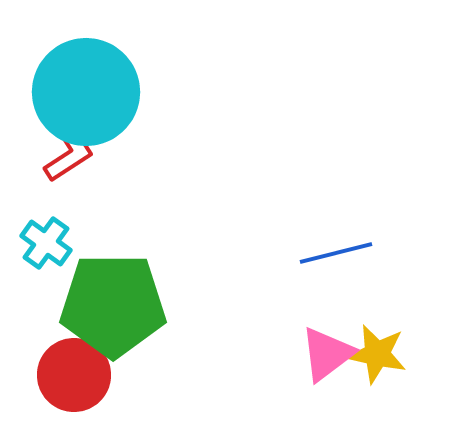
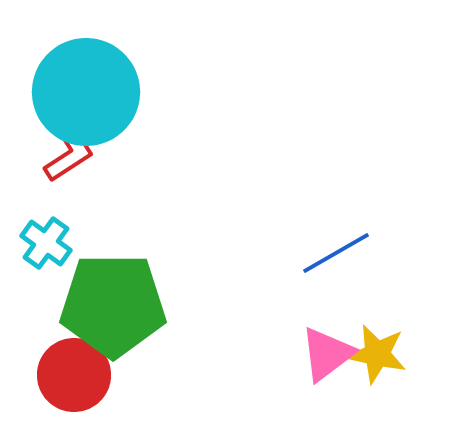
blue line: rotated 16 degrees counterclockwise
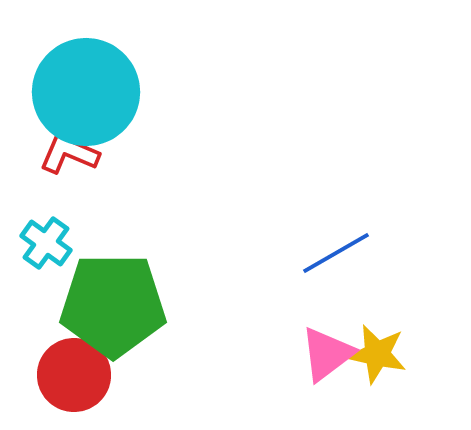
red L-shape: rotated 124 degrees counterclockwise
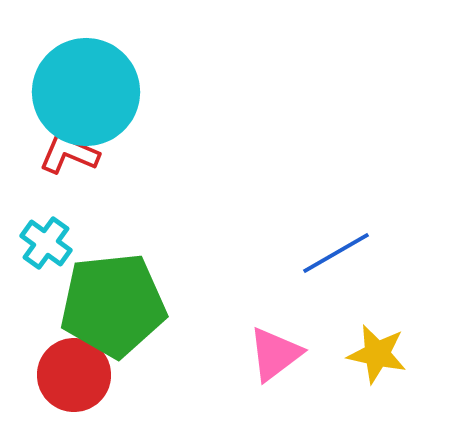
green pentagon: rotated 6 degrees counterclockwise
pink triangle: moved 52 px left
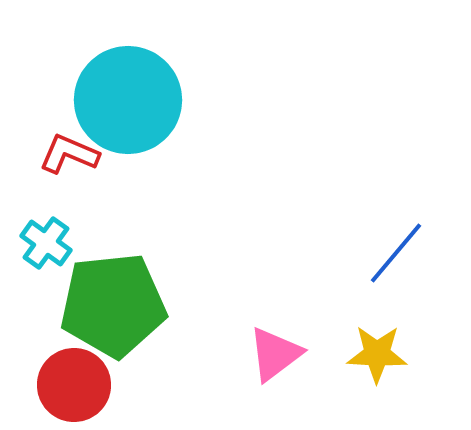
cyan circle: moved 42 px right, 8 px down
blue line: moved 60 px right; rotated 20 degrees counterclockwise
yellow star: rotated 10 degrees counterclockwise
red circle: moved 10 px down
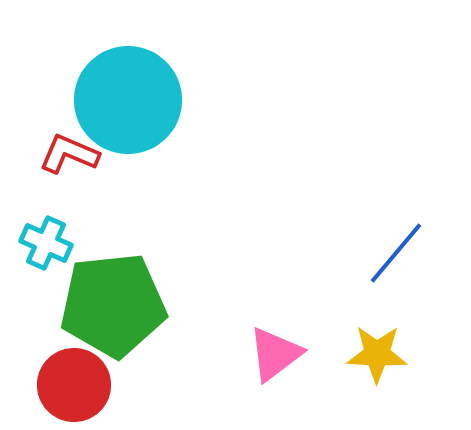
cyan cross: rotated 12 degrees counterclockwise
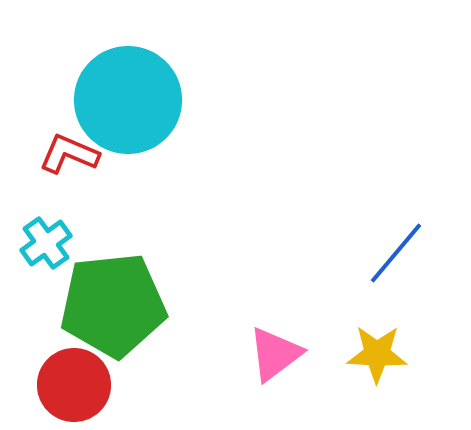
cyan cross: rotated 30 degrees clockwise
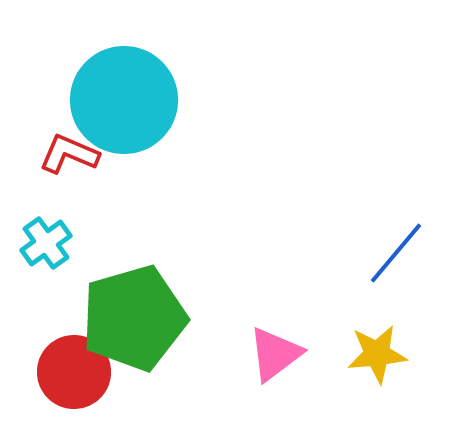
cyan circle: moved 4 px left
green pentagon: moved 21 px right, 13 px down; rotated 10 degrees counterclockwise
yellow star: rotated 8 degrees counterclockwise
red circle: moved 13 px up
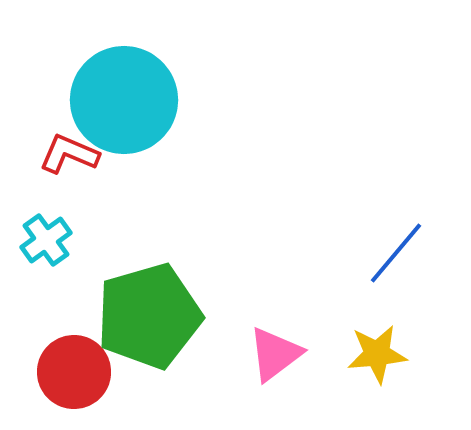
cyan cross: moved 3 px up
green pentagon: moved 15 px right, 2 px up
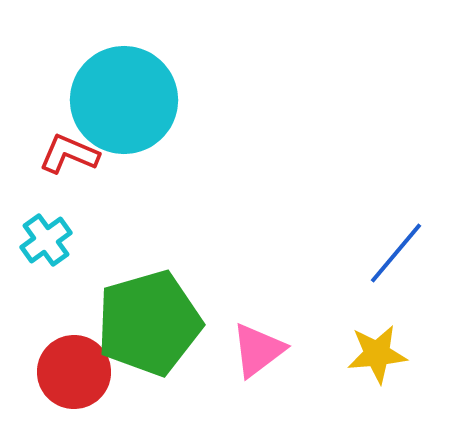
green pentagon: moved 7 px down
pink triangle: moved 17 px left, 4 px up
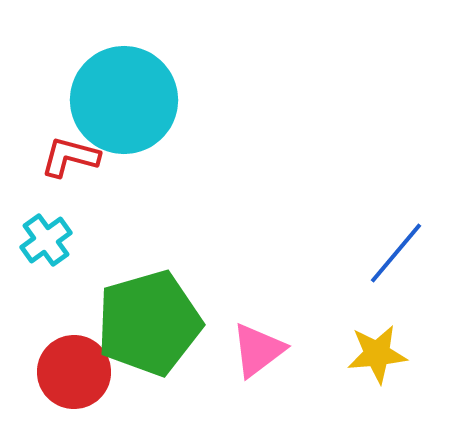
red L-shape: moved 1 px right, 3 px down; rotated 8 degrees counterclockwise
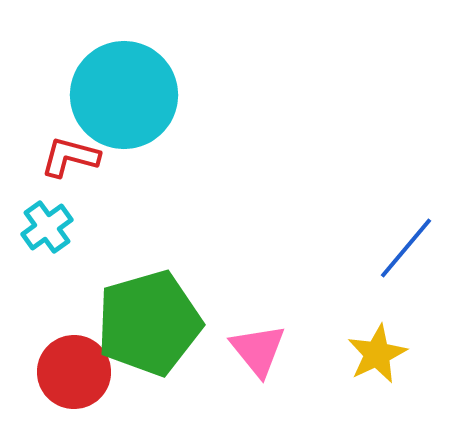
cyan circle: moved 5 px up
cyan cross: moved 1 px right, 13 px up
blue line: moved 10 px right, 5 px up
pink triangle: rotated 32 degrees counterclockwise
yellow star: rotated 20 degrees counterclockwise
